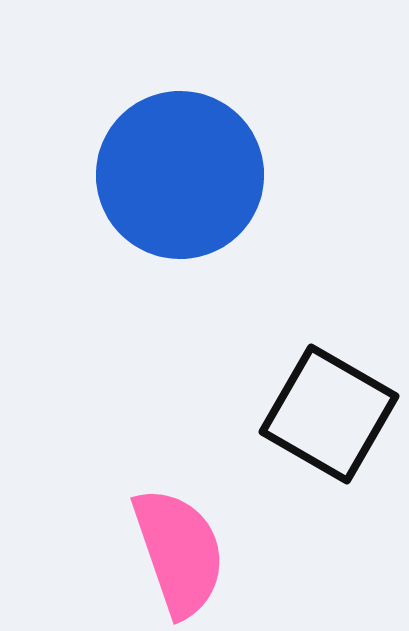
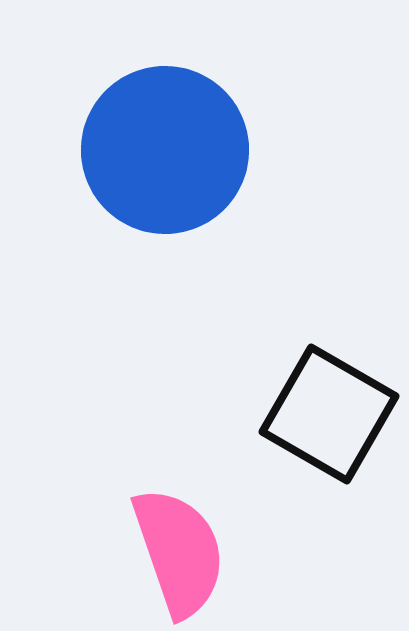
blue circle: moved 15 px left, 25 px up
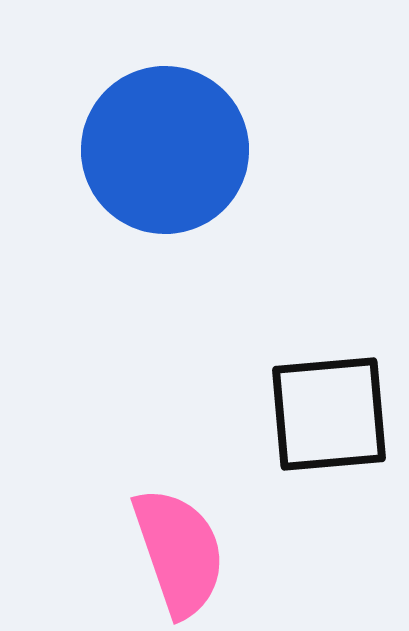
black square: rotated 35 degrees counterclockwise
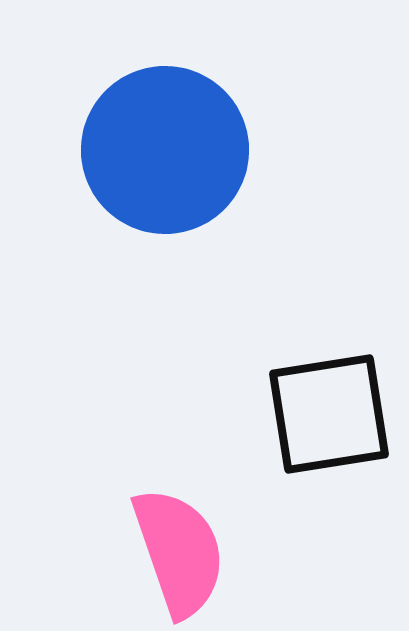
black square: rotated 4 degrees counterclockwise
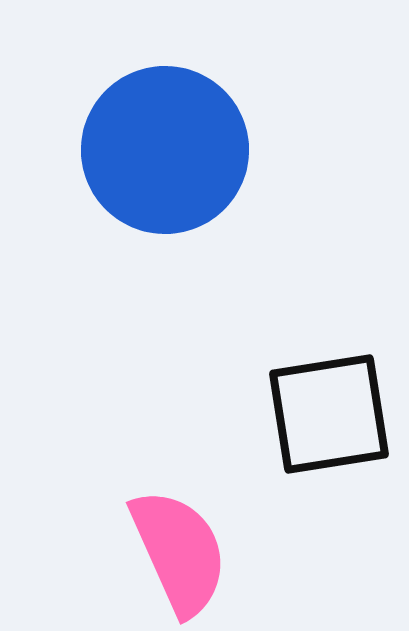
pink semicircle: rotated 5 degrees counterclockwise
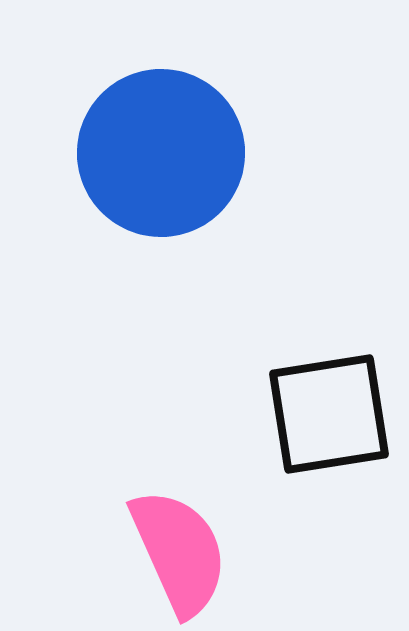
blue circle: moved 4 px left, 3 px down
